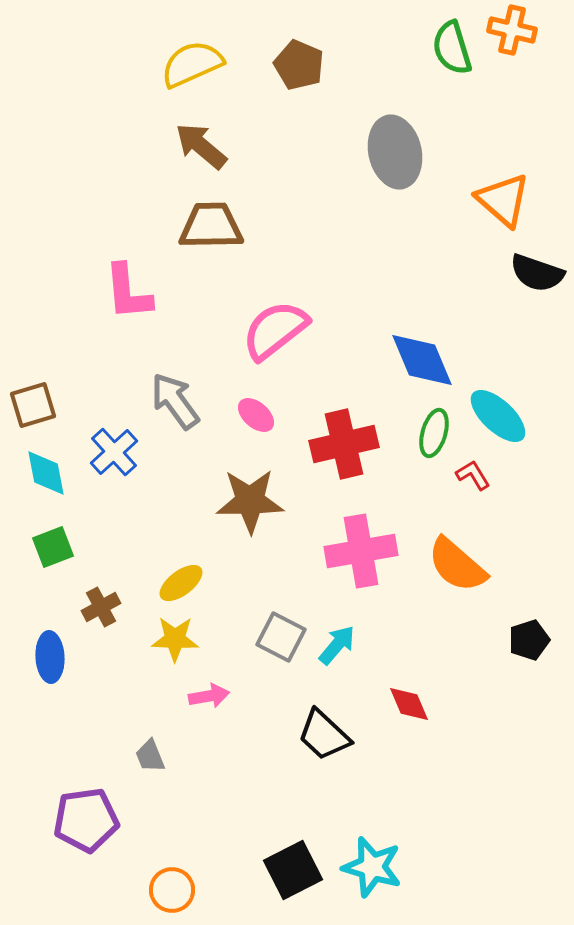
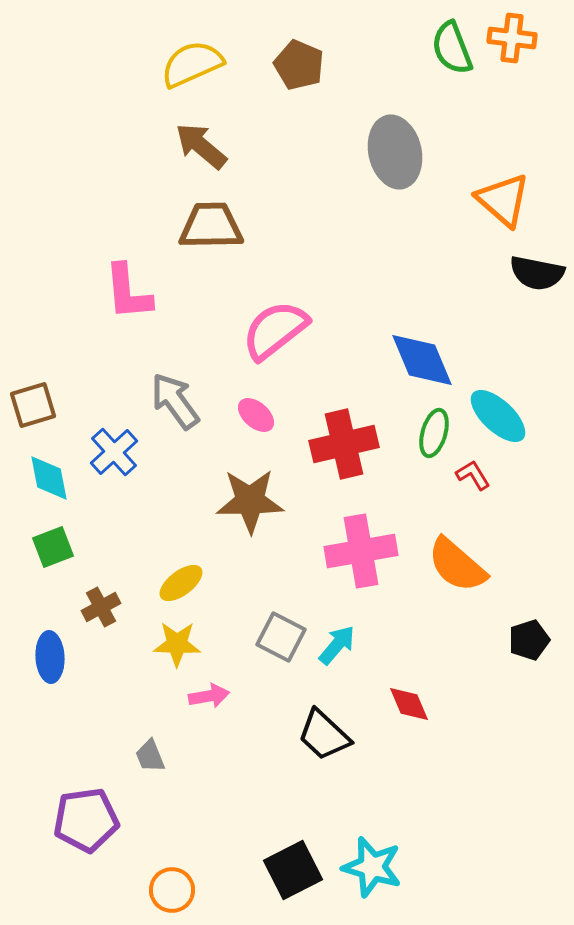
orange cross: moved 8 px down; rotated 6 degrees counterclockwise
green semicircle: rotated 4 degrees counterclockwise
black semicircle: rotated 8 degrees counterclockwise
cyan diamond: moved 3 px right, 5 px down
yellow star: moved 2 px right, 5 px down
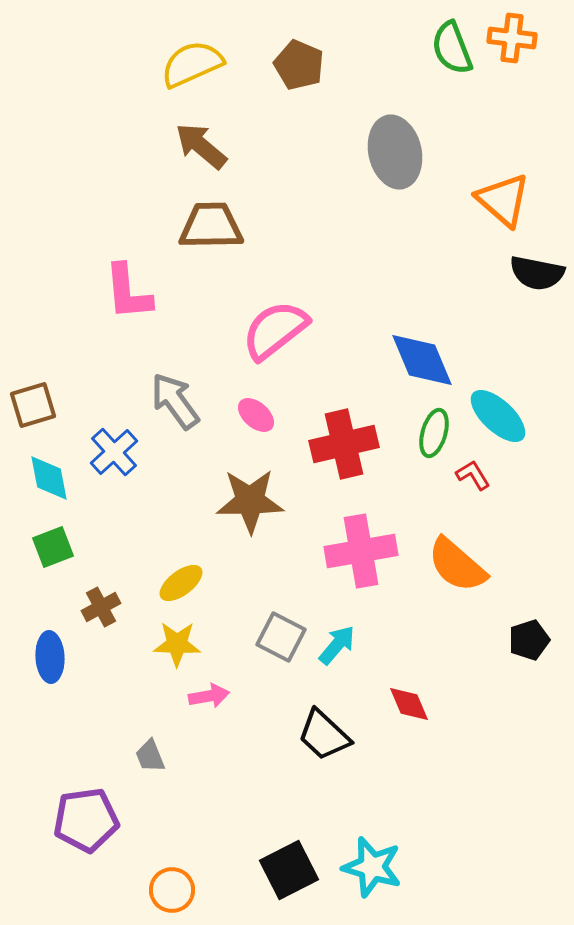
black square: moved 4 px left
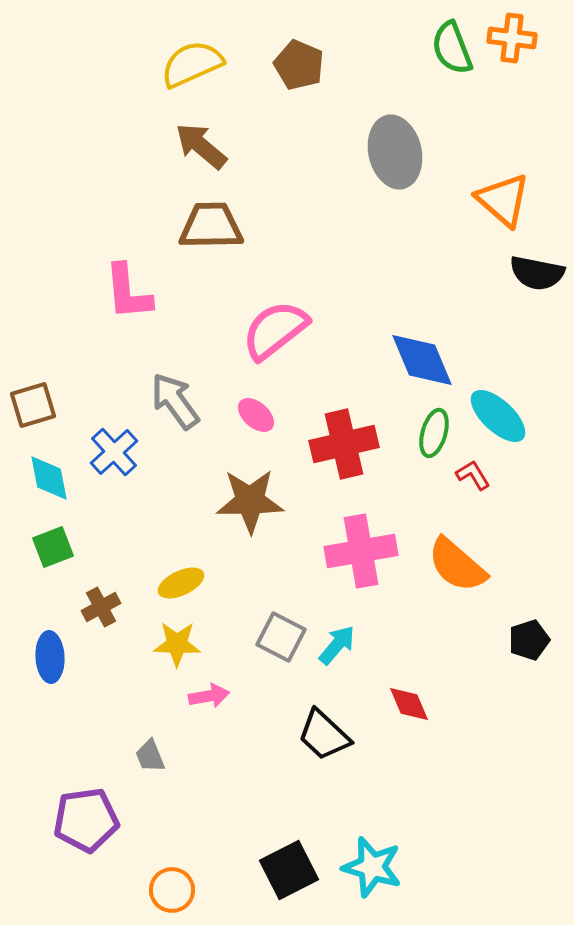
yellow ellipse: rotated 12 degrees clockwise
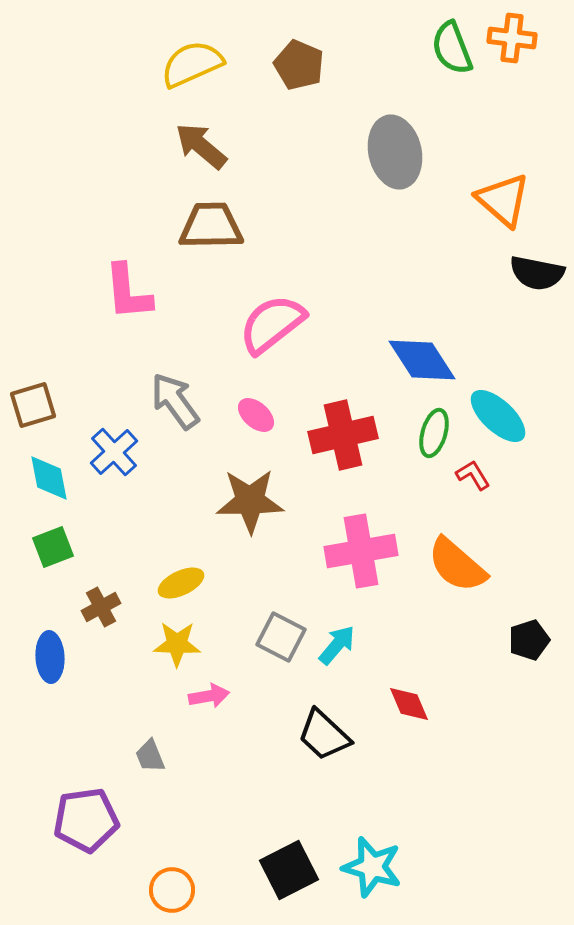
pink semicircle: moved 3 px left, 6 px up
blue diamond: rotated 10 degrees counterclockwise
red cross: moved 1 px left, 9 px up
